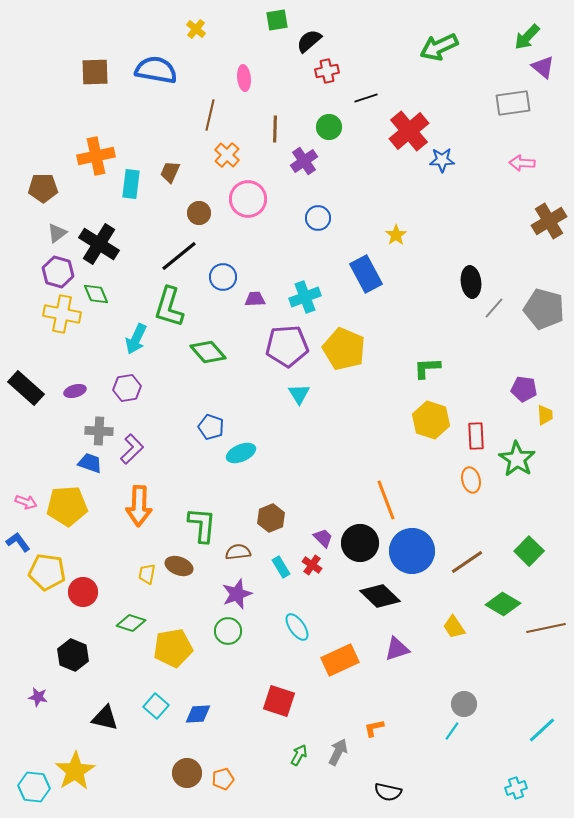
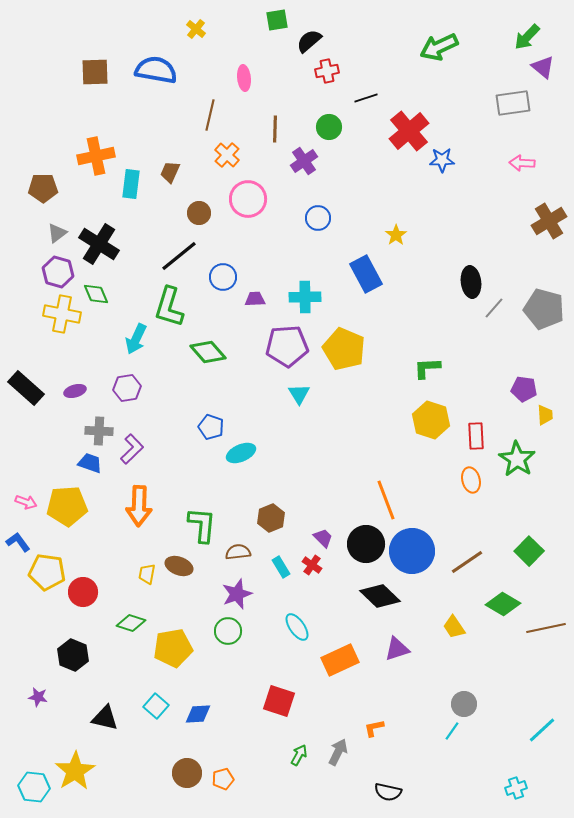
cyan cross at (305, 297): rotated 20 degrees clockwise
black circle at (360, 543): moved 6 px right, 1 px down
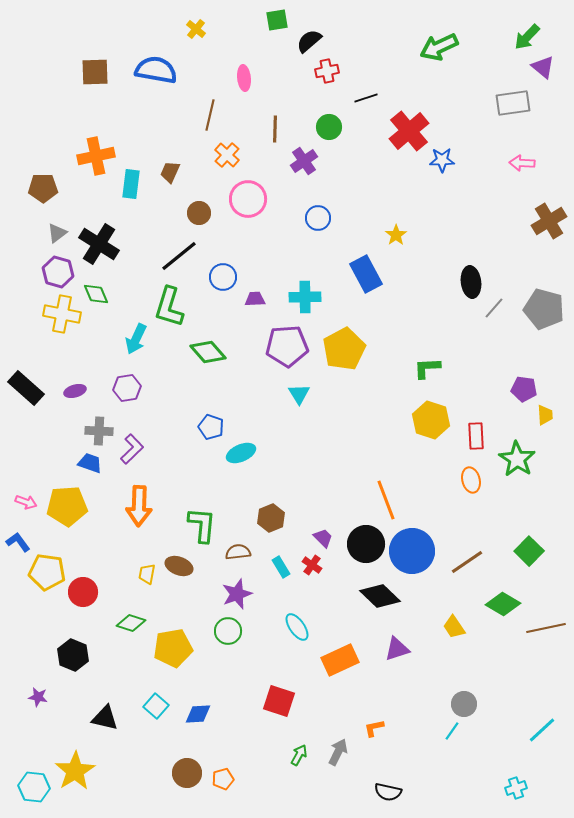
yellow pentagon at (344, 349): rotated 21 degrees clockwise
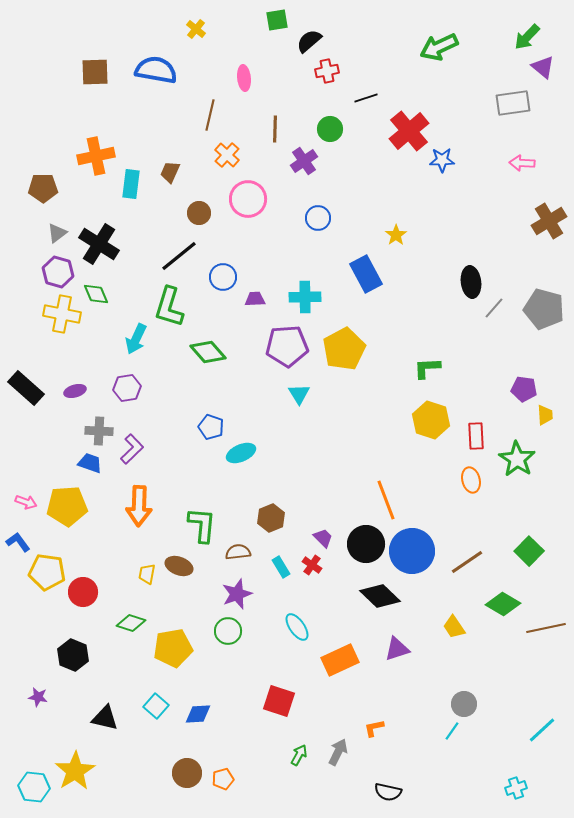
green circle at (329, 127): moved 1 px right, 2 px down
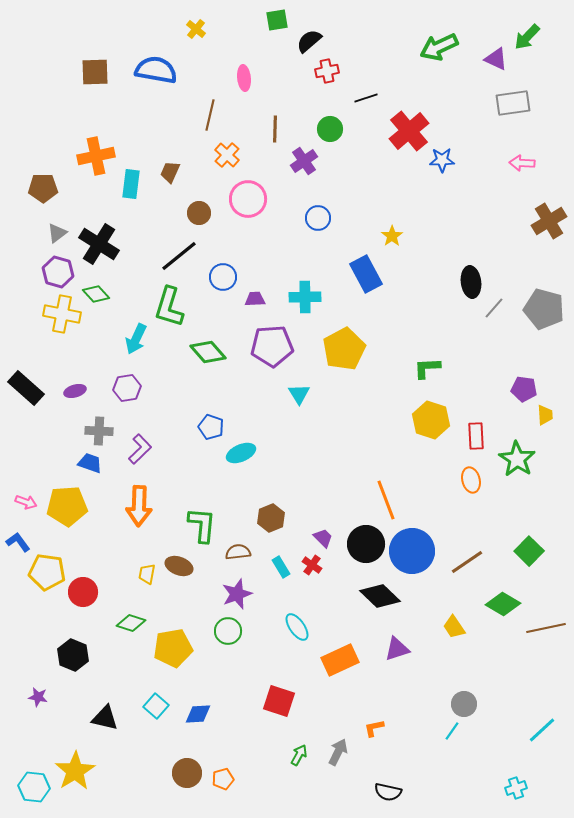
purple triangle at (543, 67): moved 47 px left, 8 px up; rotated 15 degrees counterclockwise
yellow star at (396, 235): moved 4 px left, 1 px down
green diamond at (96, 294): rotated 20 degrees counterclockwise
purple pentagon at (287, 346): moved 15 px left
purple L-shape at (132, 449): moved 8 px right
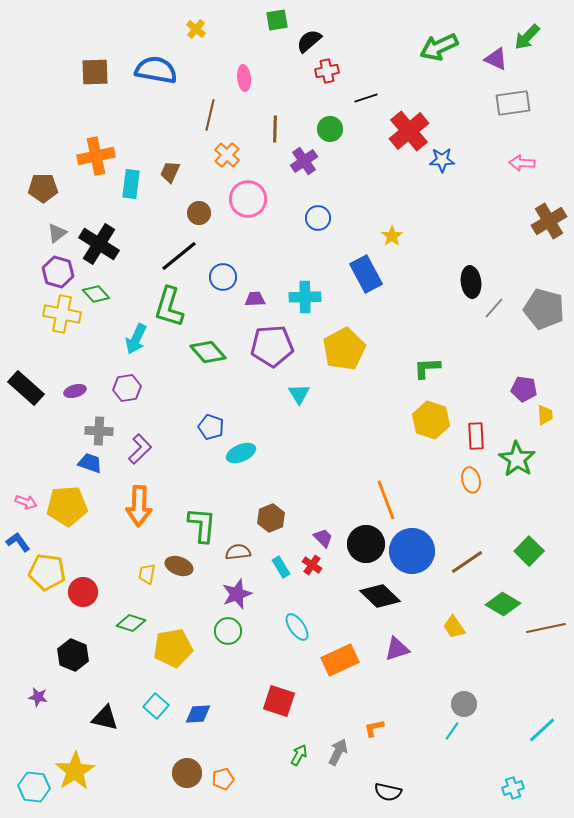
cyan cross at (516, 788): moved 3 px left
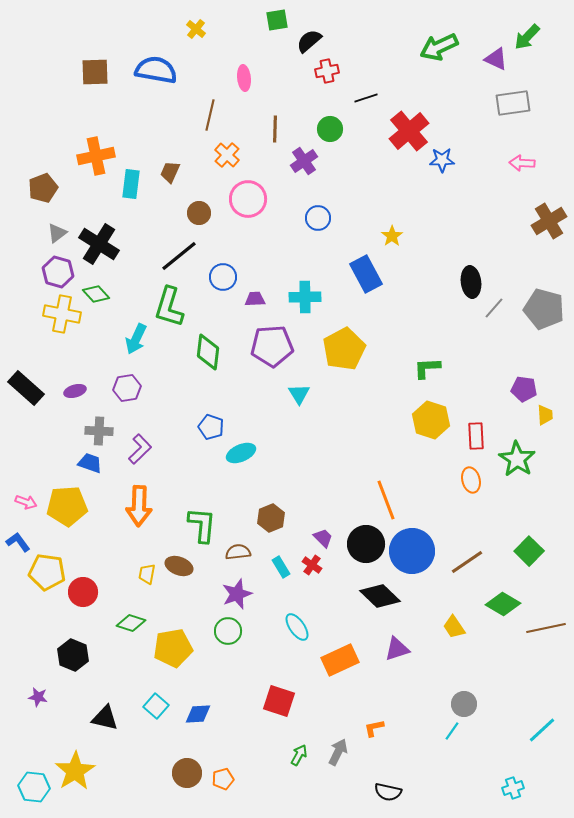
brown pentagon at (43, 188): rotated 20 degrees counterclockwise
green diamond at (208, 352): rotated 48 degrees clockwise
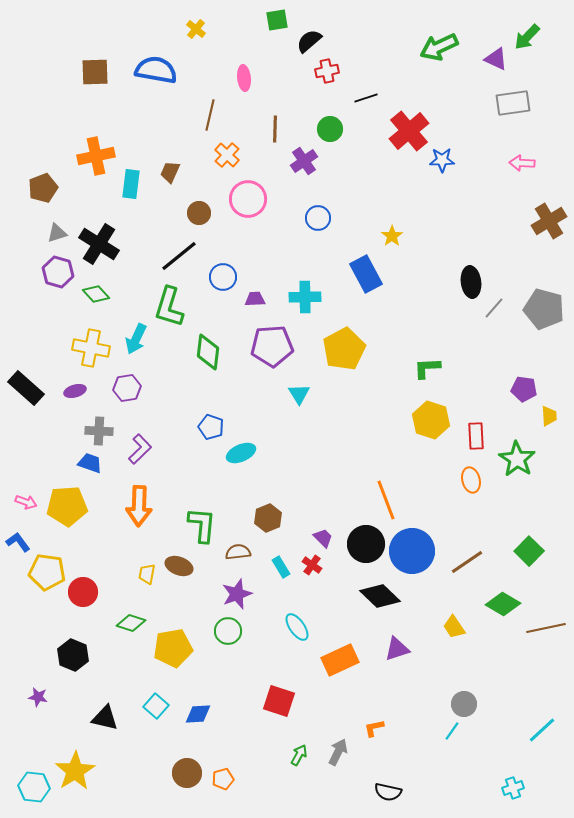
gray triangle at (57, 233): rotated 20 degrees clockwise
yellow cross at (62, 314): moved 29 px right, 34 px down
yellow trapezoid at (545, 415): moved 4 px right, 1 px down
brown hexagon at (271, 518): moved 3 px left
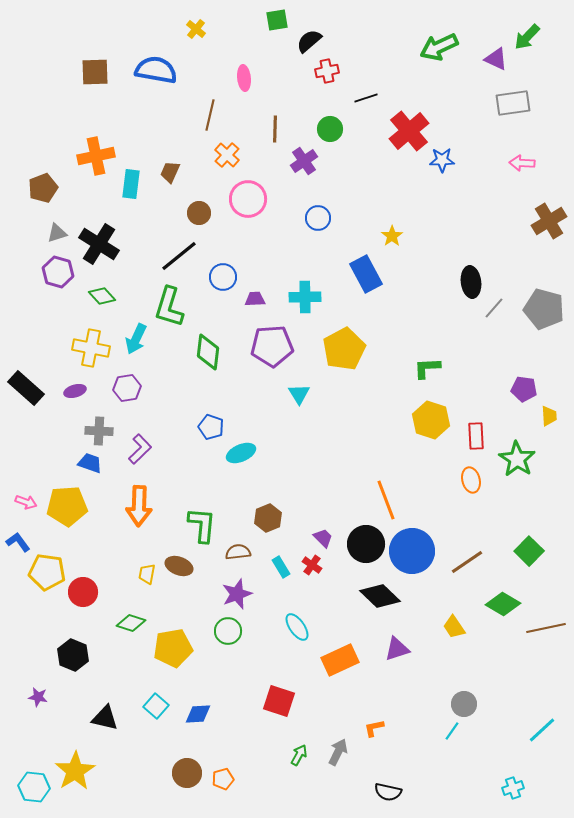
green diamond at (96, 294): moved 6 px right, 2 px down
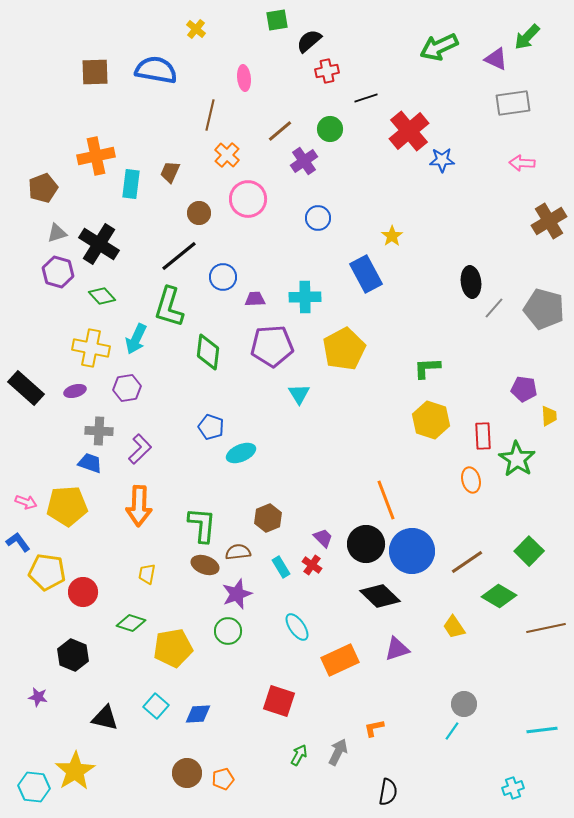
brown line at (275, 129): moved 5 px right, 2 px down; rotated 48 degrees clockwise
red rectangle at (476, 436): moved 7 px right
brown ellipse at (179, 566): moved 26 px right, 1 px up
green diamond at (503, 604): moved 4 px left, 8 px up
cyan line at (542, 730): rotated 36 degrees clockwise
black semicircle at (388, 792): rotated 92 degrees counterclockwise
